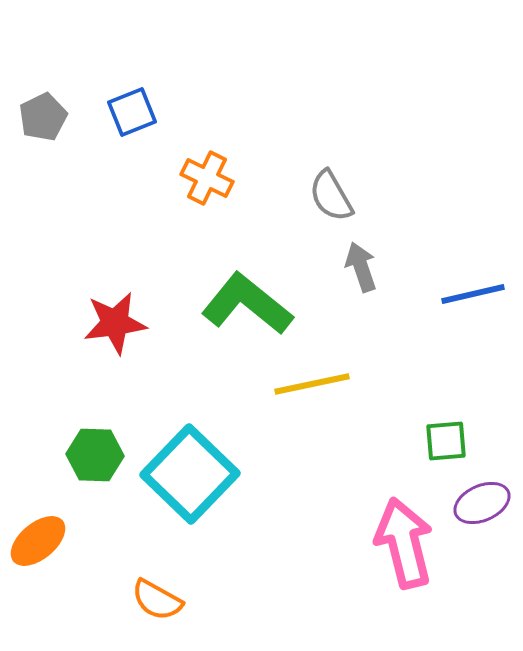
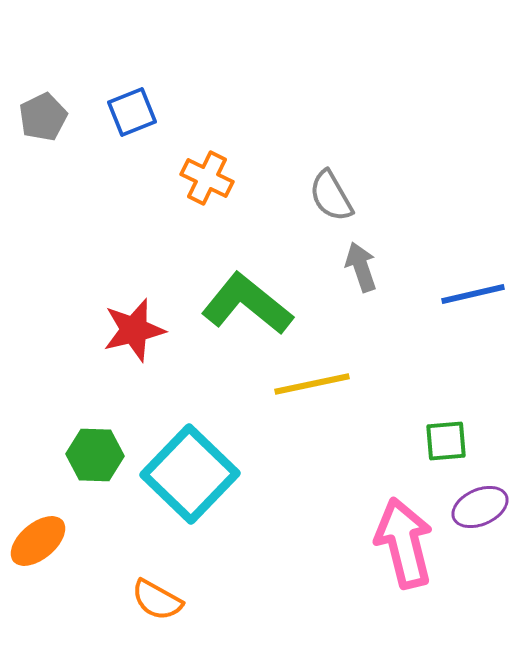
red star: moved 19 px right, 7 px down; rotated 6 degrees counterclockwise
purple ellipse: moved 2 px left, 4 px down
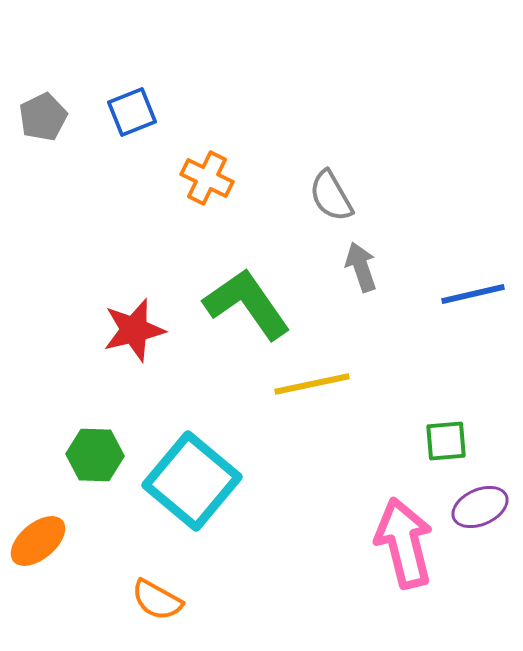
green L-shape: rotated 16 degrees clockwise
cyan square: moved 2 px right, 7 px down; rotated 4 degrees counterclockwise
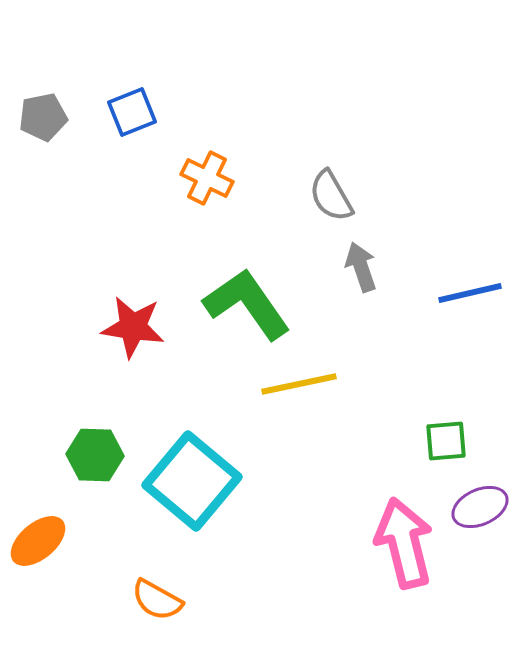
gray pentagon: rotated 15 degrees clockwise
blue line: moved 3 px left, 1 px up
red star: moved 1 px left, 3 px up; rotated 22 degrees clockwise
yellow line: moved 13 px left
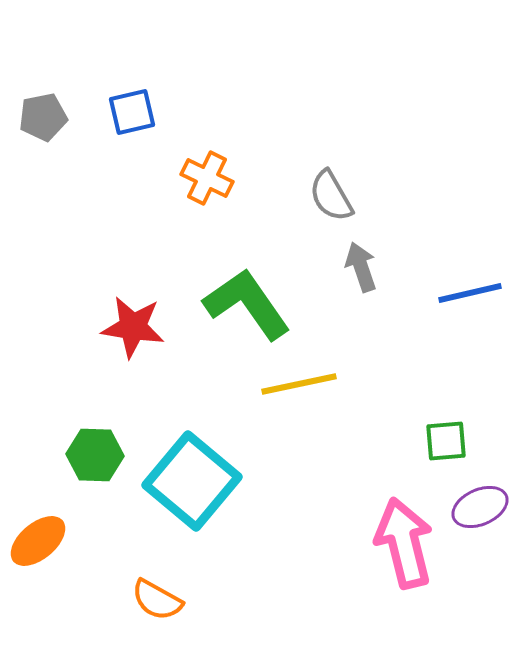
blue square: rotated 9 degrees clockwise
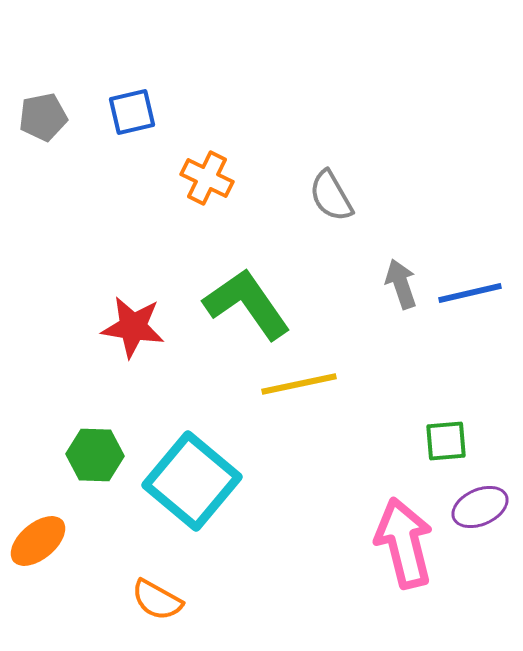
gray arrow: moved 40 px right, 17 px down
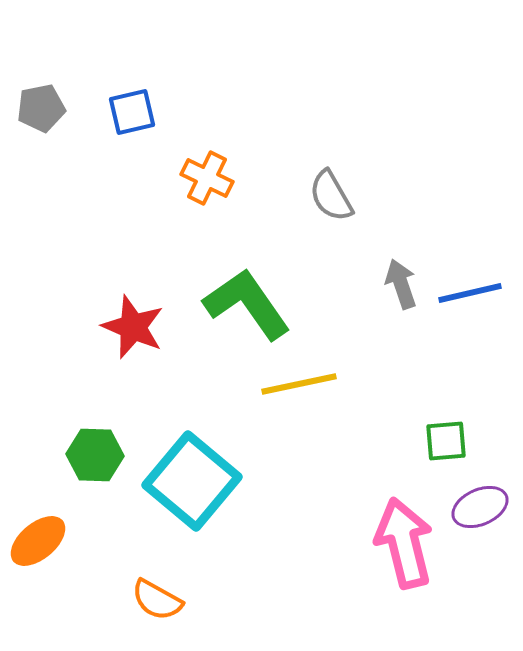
gray pentagon: moved 2 px left, 9 px up
red star: rotated 14 degrees clockwise
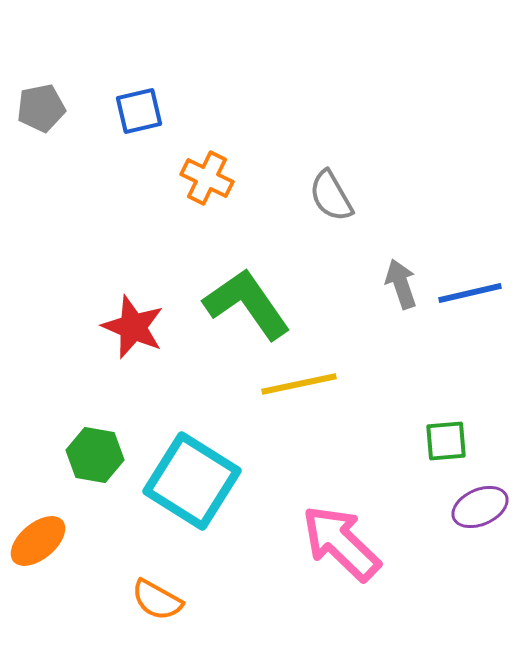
blue square: moved 7 px right, 1 px up
green hexagon: rotated 8 degrees clockwise
cyan square: rotated 8 degrees counterclockwise
pink arrow: moved 63 px left; rotated 32 degrees counterclockwise
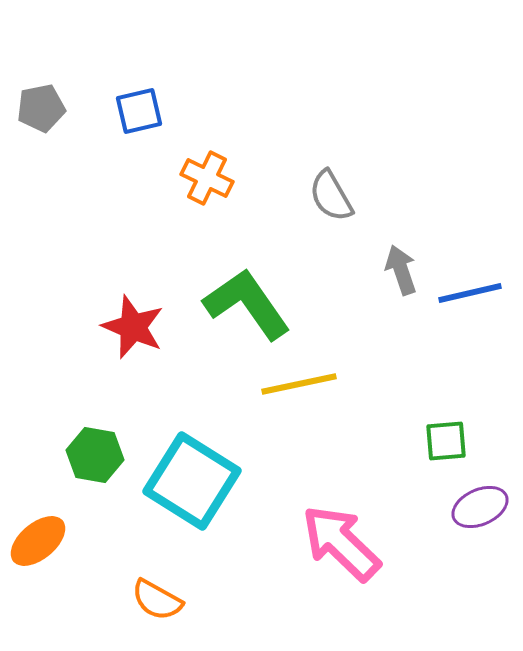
gray arrow: moved 14 px up
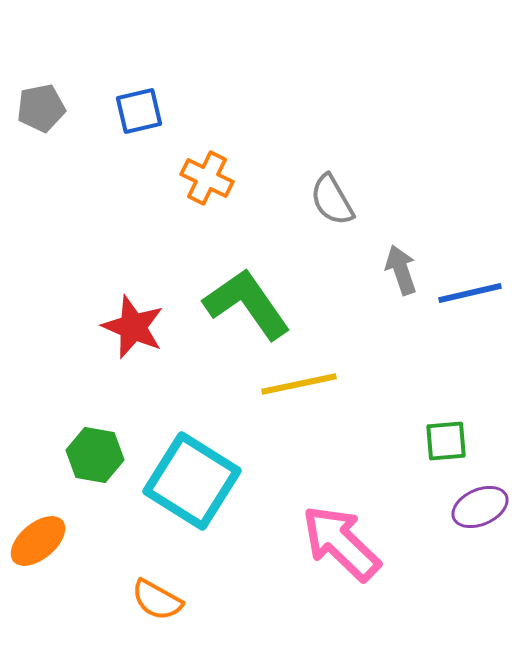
gray semicircle: moved 1 px right, 4 px down
